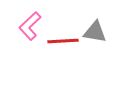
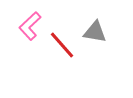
red line: moved 1 px left, 4 px down; rotated 52 degrees clockwise
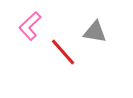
red line: moved 1 px right, 7 px down
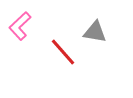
pink L-shape: moved 10 px left
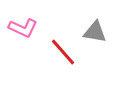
pink L-shape: moved 3 px right, 2 px down; rotated 112 degrees counterclockwise
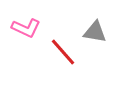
pink L-shape: moved 3 px right
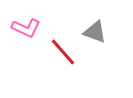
gray triangle: rotated 10 degrees clockwise
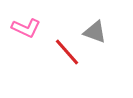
red line: moved 4 px right
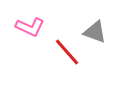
pink L-shape: moved 4 px right, 1 px up
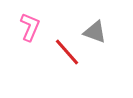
pink L-shape: rotated 92 degrees counterclockwise
